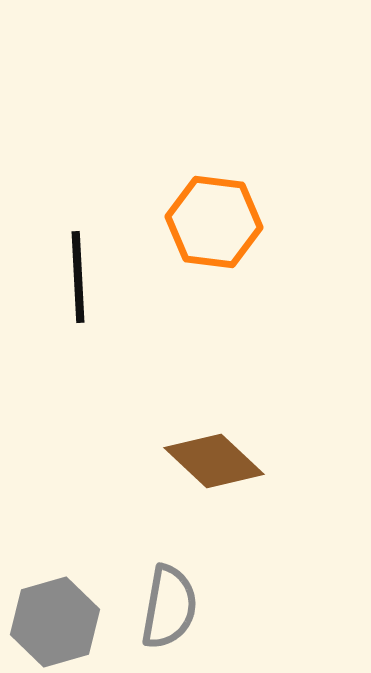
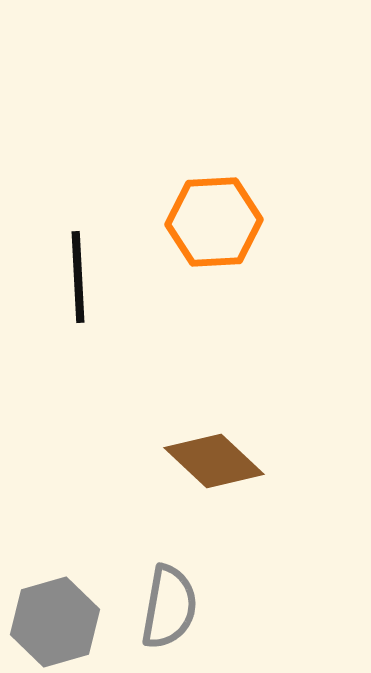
orange hexagon: rotated 10 degrees counterclockwise
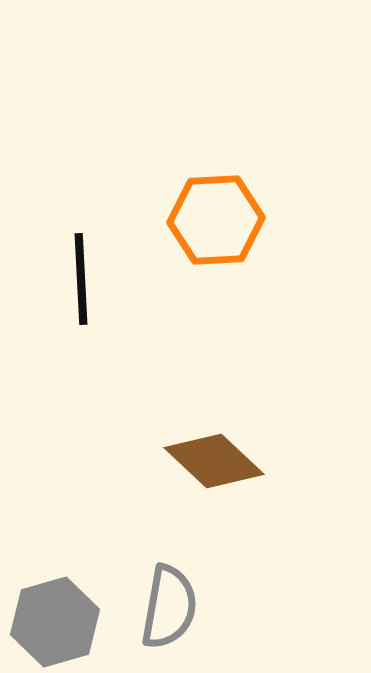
orange hexagon: moved 2 px right, 2 px up
black line: moved 3 px right, 2 px down
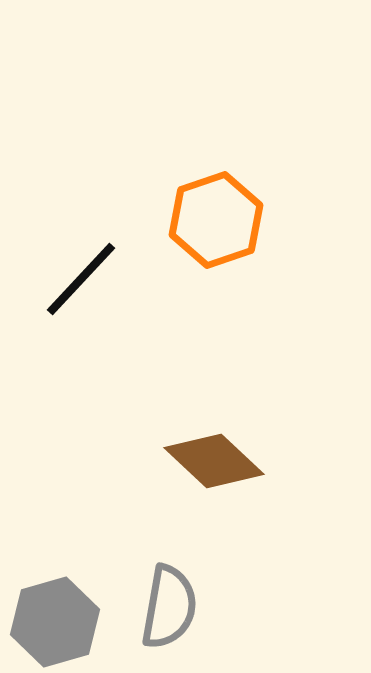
orange hexagon: rotated 16 degrees counterclockwise
black line: rotated 46 degrees clockwise
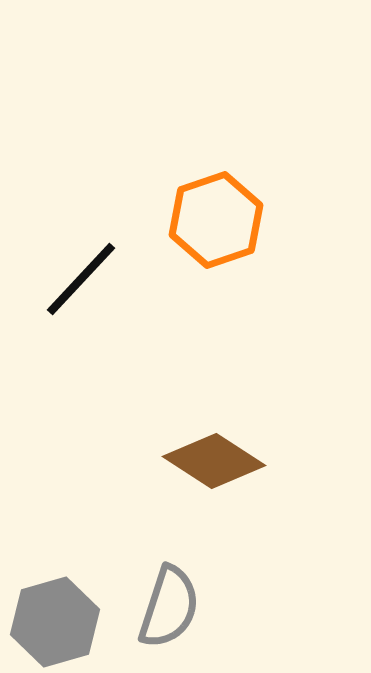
brown diamond: rotated 10 degrees counterclockwise
gray semicircle: rotated 8 degrees clockwise
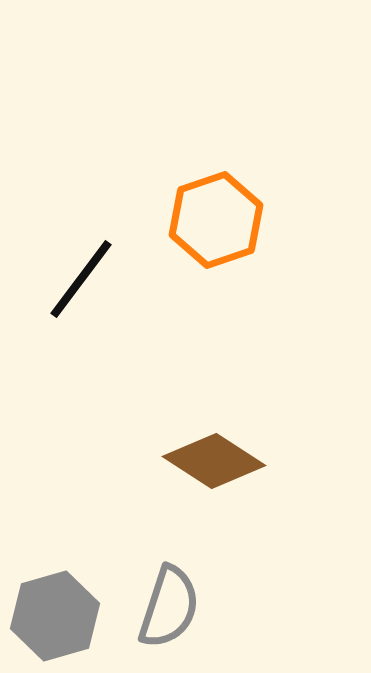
black line: rotated 6 degrees counterclockwise
gray hexagon: moved 6 px up
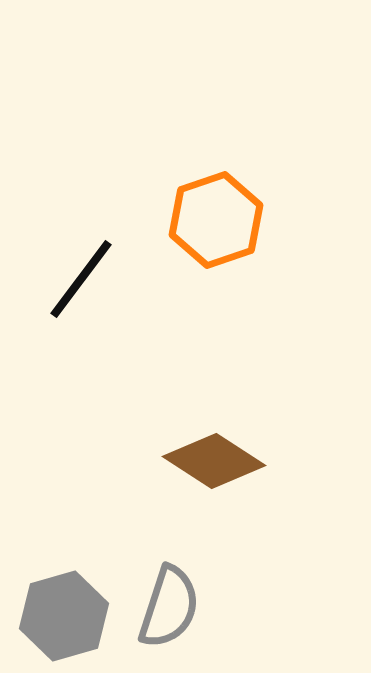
gray hexagon: moved 9 px right
